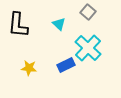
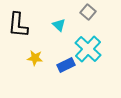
cyan triangle: moved 1 px down
cyan cross: moved 1 px down
yellow star: moved 6 px right, 10 px up
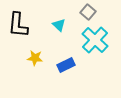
cyan cross: moved 7 px right, 9 px up
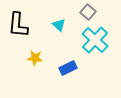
blue rectangle: moved 2 px right, 3 px down
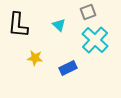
gray square: rotated 28 degrees clockwise
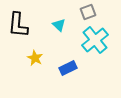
cyan cross: rotated 8 degrees clockwise
yellow star: rotated 21 degrees clockwise
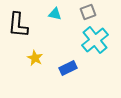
cyan triangle: moved 4 px left, 11 px up; rotated 32 degrees counterclockwise
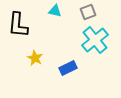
cyan triangle: moved 3 px up
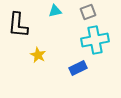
cyan triangle: rotated 24 degrees counterclockwise
cyan cross: rotated 28 degrees clockwise
yellow star: moved 3 px right, 3 px up
blue rectangle: moved 10 px right
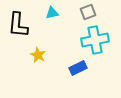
cyan triangle: moved 3 px left, 2 px down
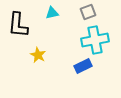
blue rectangle: moved 5 px right, 2 px up
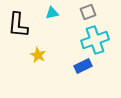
cyan cross: rotated 8 degrees counterclockwise
